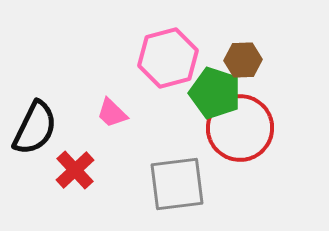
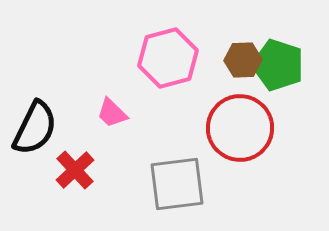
green pentagon: moved 63 px right, 28 px up
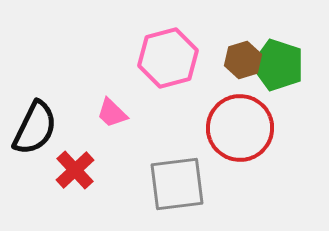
brown hexagon: rotated 15 degrees counterclockwise
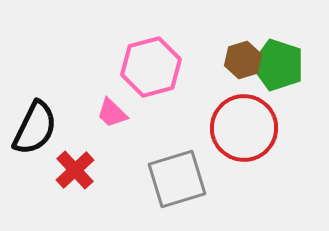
pink hexagon: moved 17 px left, 9 px down
red circle: moved 4 px right
gray square: moved 5 px up; rotated 10 degrees counterclockwise
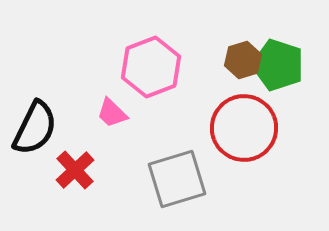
pink hexagon: rotated 6 degrees counterclockwise
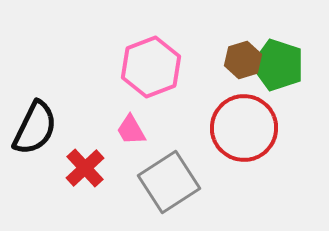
pink trapezoid: moved 19 px right, 17 px down; rotated 16 degrees clockwise
red cross: moved 10 px right, 2 px up
gray square: moved 8 px left, 3 px down; rotated 16 degrees counterclockwise
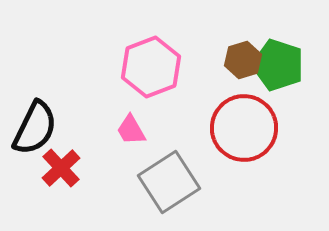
red cross: moved 24 px left
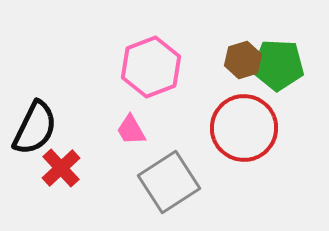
green pentagon: rotated 15 degrees counterclockwise
